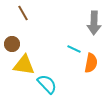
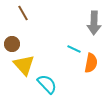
yellow triangle: rotated 40 degrees clockwise
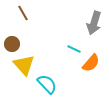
gray arrow: rotated 15 degrees clockwise
orange semicircle: rotated 30 degrees clockwise
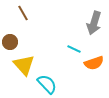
brown circle: moved 2 px left, 2 px up
orange semicircle: moved 3 px right; rotated 30 degrees clockwise
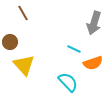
orange semicircle: moved 1 px left
cyan semicircle: moved 21 px right, 2 px up
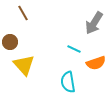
gray arrow: rotated 15 degrees clockwise
orange semicircle: moved 3 px right
cyan semicircle: rotated 145 degrees counterclockwise
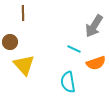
brown line: rotated 28 degrees clockwise
gray arrow: moved 3 px down
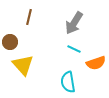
brown line: moved 6 px right, 4 px down; rotated 14 degrees clockwise
gray arrow: moved 20 px left, 3 px up
yellow triangle: moved 1 px left
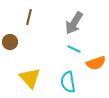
yellow triangle: moved 7 px right, 13 px down
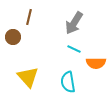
brown circle: moved 3 px right, 5 px up
orange semicircle: rotated 18 degrees clockwise
yellow triangle: moved 2 px left, 1 px up
